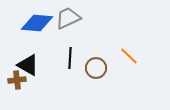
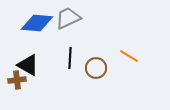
orange line: rotated 12 degrees counterclockwise
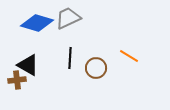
blue diamond: rotated 12 degrees clockwise
